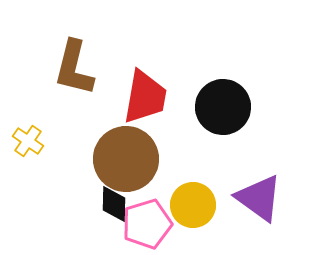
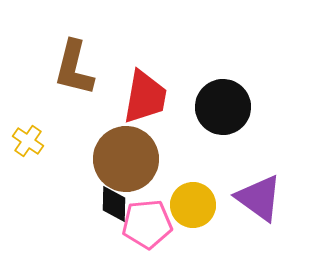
pink pentagon: rotated 12 degrees clockwise
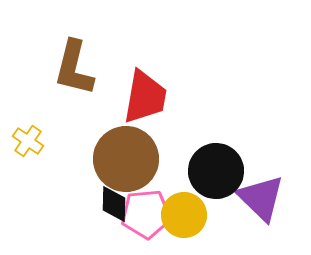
black circle: moved 7 px left, 64 px down
purple triangle: moved 2 px right; rotated 8 degrees clockwise
yellow circle: moved 9 px left, 10 px down
pink pentagon: moved 1 px left, 10 px up
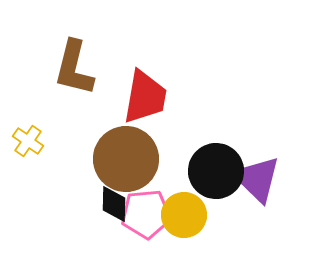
purple triangle: moved 4 px left, 19 px up
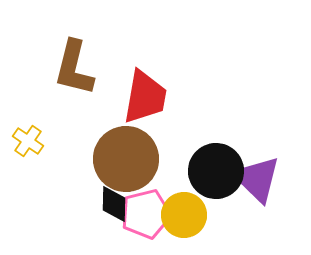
pink pentagon: rotated 9 degrees counterclockwise
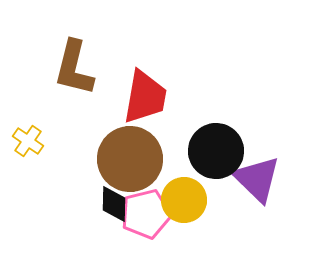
brown circle: moved 4 px right
black circle: moved 20 px up
yellow circle: moved 15 px up
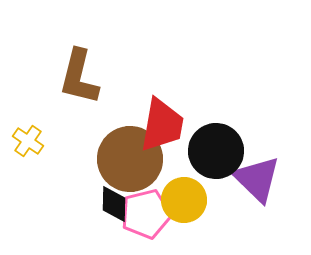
brown L-shape: moved 5 px right, 9 px down
red trapezoid: moved 17 px right, 28 px down
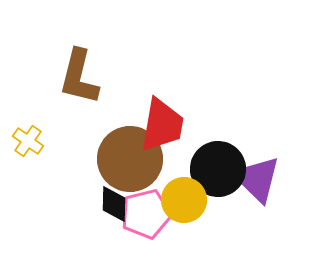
black circle: moved 2 px right, 18 px down
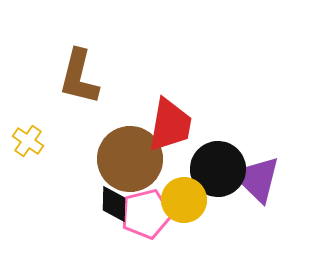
red trapezoid: moved 8 px right
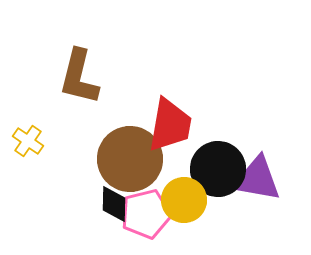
purple triangle: rotated 34 degrees counterclockwise
